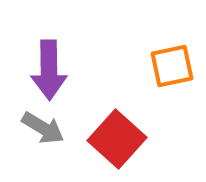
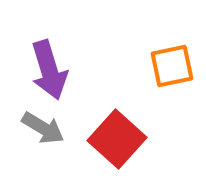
purple arrow: rotated 16 degrees counterclockwise
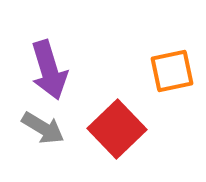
orange square: moved 5 px down
red square: moved 10 px up; rotated 4 degrees clockwise
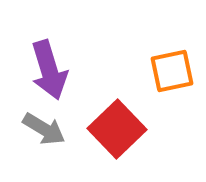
gray arrow: moved 1 px right, 1 px down
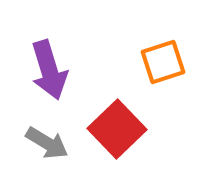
orange square: moved 9 px left, 9 px up; rotated 6 degrees counterclockwise
gray arrow: moved 3 px right, 14 px down
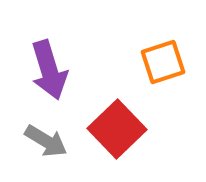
gray arrow: moved 1 px left, 2 px up
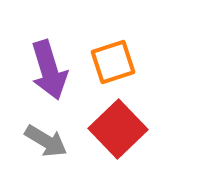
orange square: moved 50 px left
red square: moved 1 px right
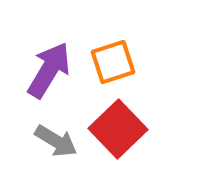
purple arrow: rotated 132 degrees counterclockwise
gray arrow: moved 10 px right
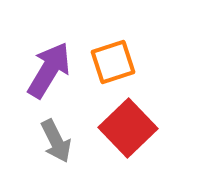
red square: moved 10 px right, 1 px up
gray arrow: rotated 33 degrees clockwise
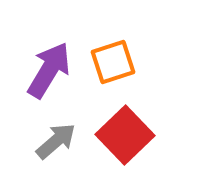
red square: moved 3 px left, 7 px down
gray arrow: rotated 105 degrees counterclockwise
